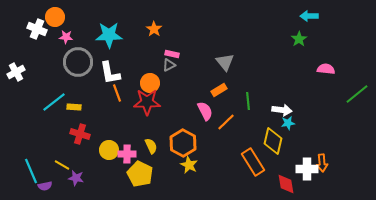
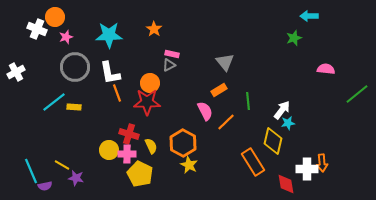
pink star at (66, 37): rotated 24 degrees counterclockwise
green star at (299, 39): moved 5 px left, 1 px up; rotated 14 degrees clockwise
gray circle at (78, 62): moved 3 px left, 5 px down
white arrow at (282, 110): rotated 60 degrees counterclockwise
red cross at (80, 134): moved 49 px right
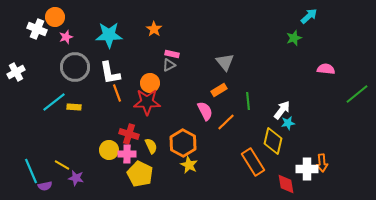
cyan arrow at (309, 16): rotated 138 degrees clockwise
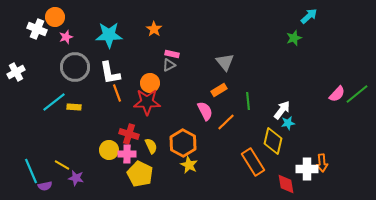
pink semicircle at (326, 69): moved 11 px right, 25 px down; rotated 126 degrees clockwise
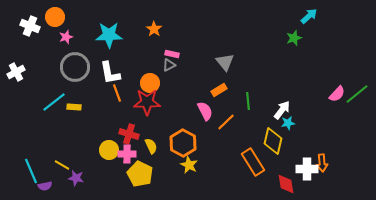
white cross at (37, 29): moved 7 px left, 3 px up
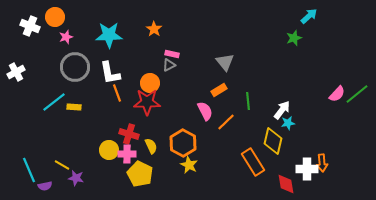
cyan line at (31, 171): moved 2 px left, 1 px up
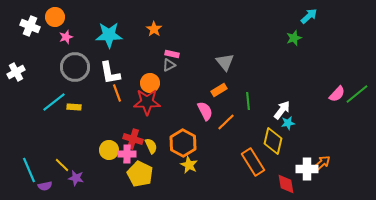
red cross at (129, 134): moved 4 px right, 5 px down
orange arrow at (322, 163): rotated 126 degrees counterclockwise
yellow line at (62, 165): rotated 14 degrees clockwise
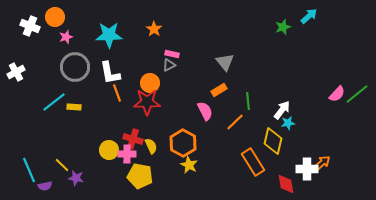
green star at (294, 38): moved 11 px left, 11 px up
orange line at (226, 122): moved 9 px right
yellow pentagon at (140, 174): moved 2 px down; rotated 15 degrees counterclockwise
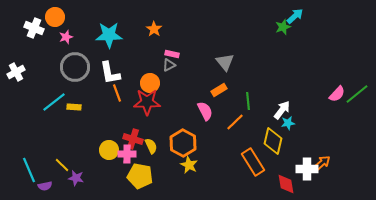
cyan arrow at (309, 16): moved 14 px left
white cross at (30, 26): moved 4 px right, 2 px down
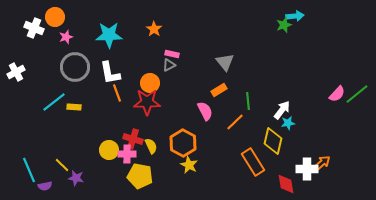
cyan arrow at (295, 16): rotated 36 degrees clockwise
green star at (283, 27): moved 1 px right, 2 px up
